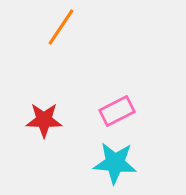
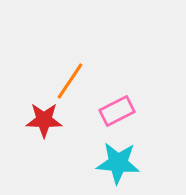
orange line: moved 9 px right, 54 px down
cyan star: moved 3 px right
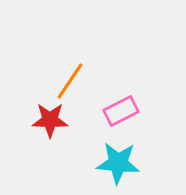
pink rectangle: moved 4 px right
red star: moved 6 px right
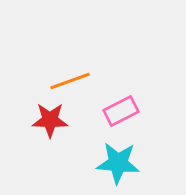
orange line: rotated 36 degrees clockwise
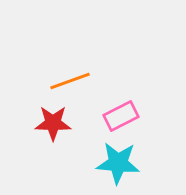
pink rectangle: moved 5 px down
red star: moved 3 px right, 3 px down
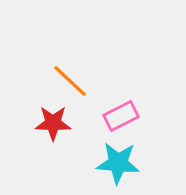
orange line: rotated 63 degrees clockwise
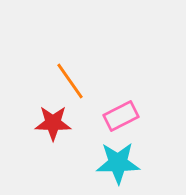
orange line: rotated 12 degrees clockwise
cyan star: rotated 6 degrees counterclockwise
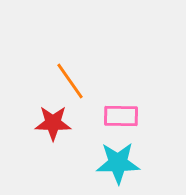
pink rectangle: rotated 28 degrees clockwise
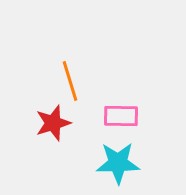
orange line: rotated 18 degrees clockwise
red star: rotated 18 degrees counterclockwise
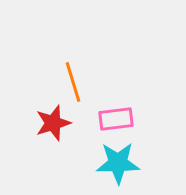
orange line: moved 3 px right, 1 px down
pink rectangle: moved 5 px left, 3 px down; rotated 8 degrees counterclockwise
